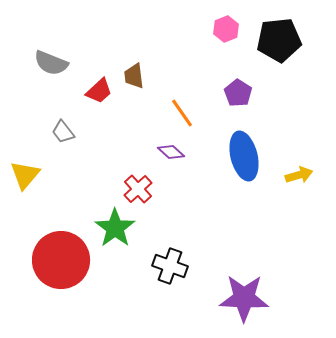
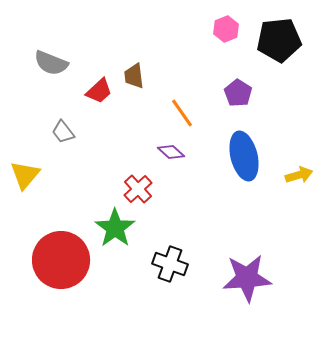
black cross: moved 2 px up
purple star: moved 3 px right, 20 px up; rotated 6 degrees counterclockwise
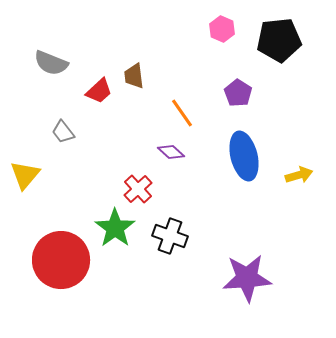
pink hexagon: moved 4 px left; rotated 15 degrees counterclockwise
black cross: moved 28 px up
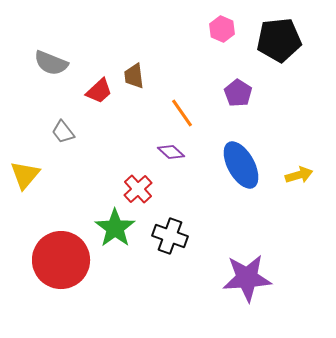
blue ellipse: moved 3 px left, 9 px down; rotated 15 degrees counterclockwise
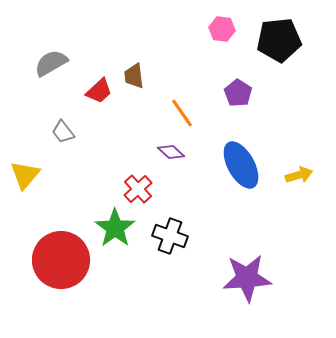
pink hexagon: rotated 15 degrees counterclockwise
gray semicircle: rotated 128 degrees clockwise
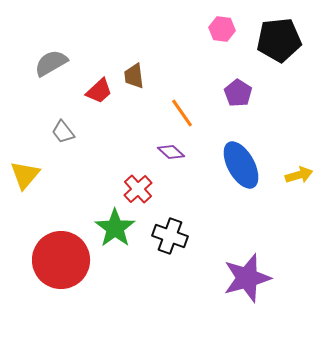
purple star: rotated 12 degrees counterclockwise
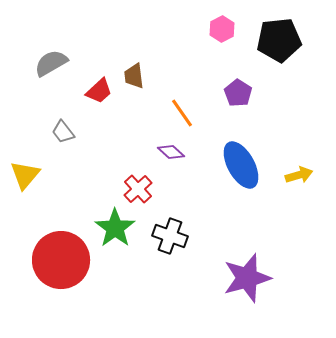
pink hexagon: rotated 25 degrees clockwise
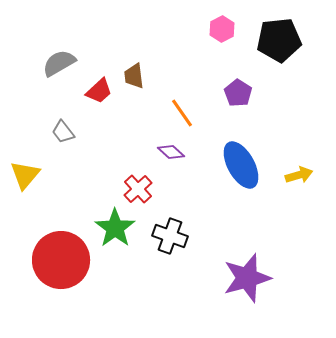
gray semicircle: moved 8 px right
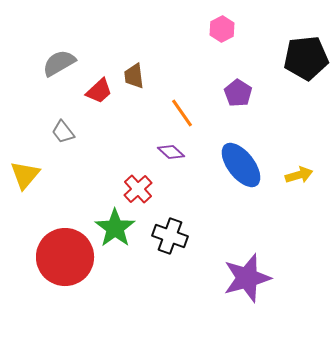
black pentagon: moved 27 px right, 18 px down
blue ellipse: rotated 9 degrees counterclockwise
red circle: moved 4 px right, 3 px up
